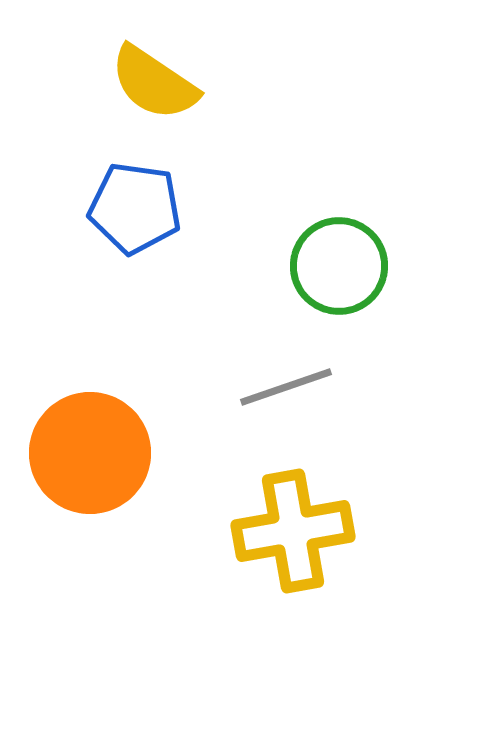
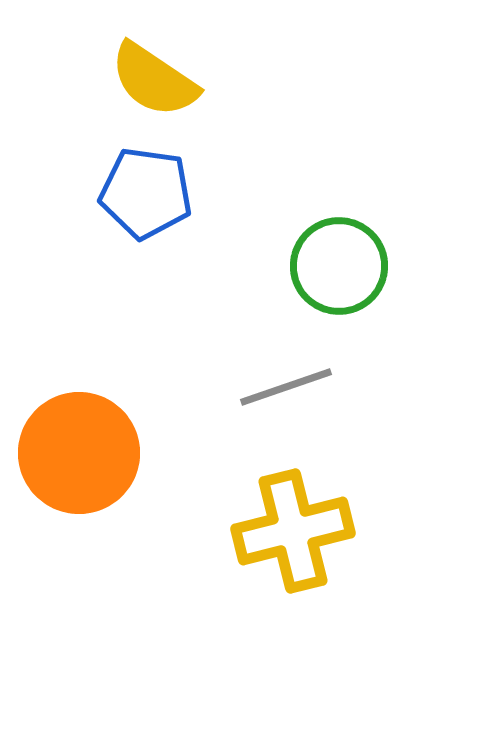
yellow semicircle: moved 3 px up
blue pentagon: moved 11 px right, 15 px up
orange circle: moved 11 px left
yellow cross: rotated 4 degrees counterclockwise
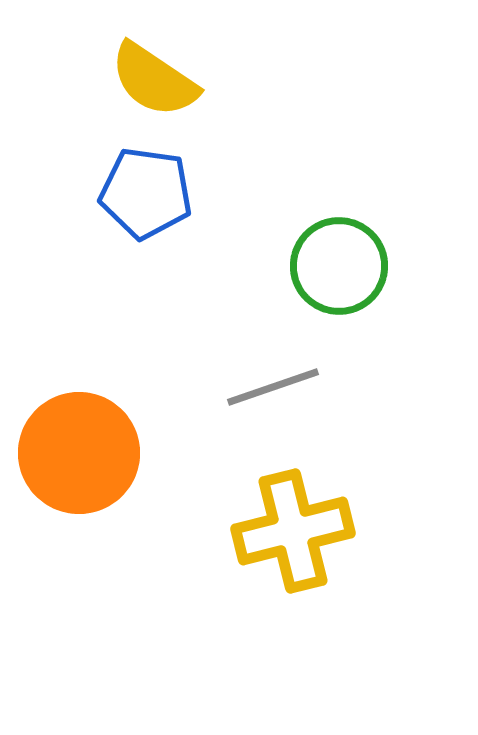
gray line: moved 13 px left
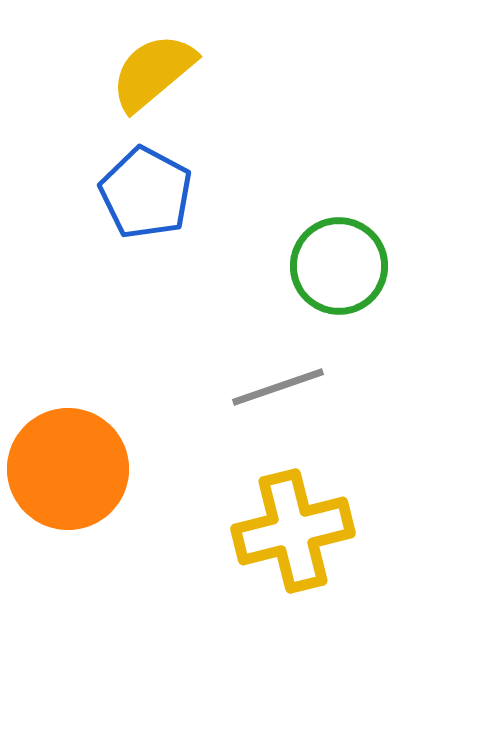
yellow semicircle: moved 1 px left, 8 px up; rotated 106 degrees clockwise
blue pentagon: rotated 20 degrees clockwise
gray line: moved 5 px right
orange circle: moved 11 px left, 16 px down
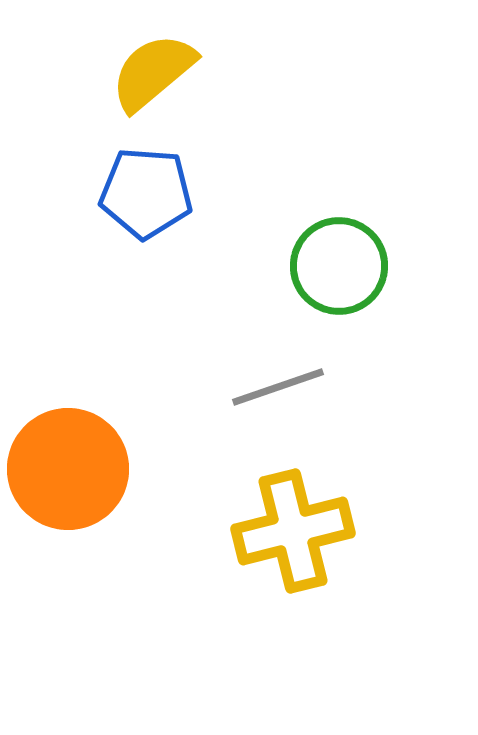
blue pentagon: rotated 24 degrees counterclockwise
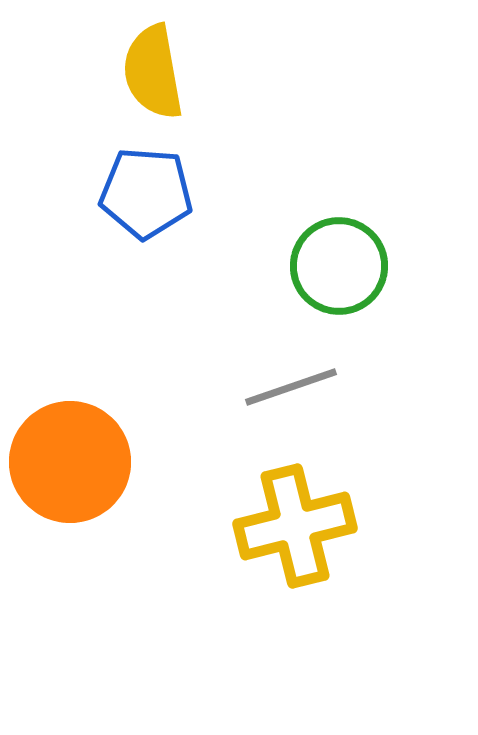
yellow semicircle: rotated 60 degrees counterclockwise
gray line: moved 13 px right
orange circle: moved 2 px right, 7 px up
yellow cross: moved 2 px right, 5 px up
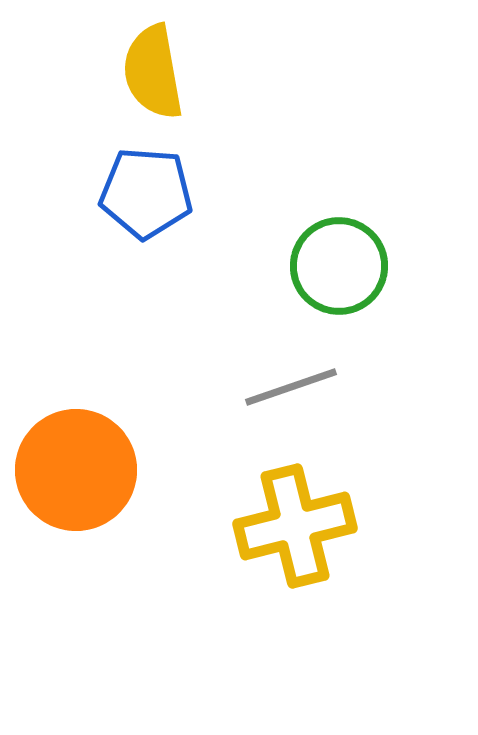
orange circle: moved 6 px right, 8 px down
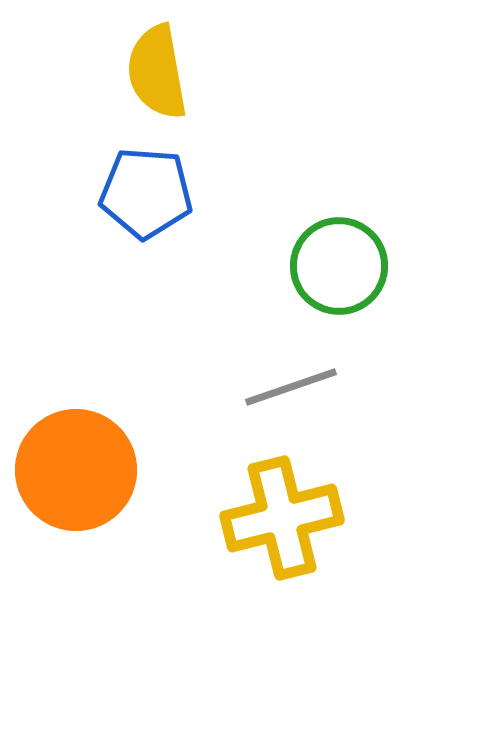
yellow semicircle: moved 4 px right
yellow cross: moved 13 px left, 8 px up
